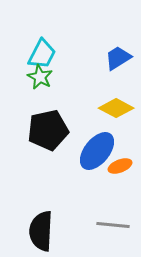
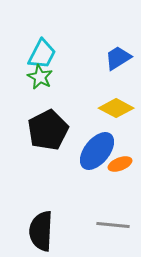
black pentagon: rotated 15 degrees counterclockwise
orange ellipse: moved 2 px up
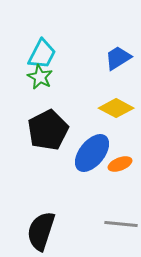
blue ellipse: moved 5 px left, 2 px down
gray line: moved 8 px right, 1 px up
black semicircle: rotated 15 degrees clockwise
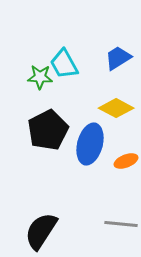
cyan trapezoid: moved 22 px right, 10 px down; rotated 124 degrees clockwise
green star: rotated 25 degrees counterclockwise
blue ellipse: moved 2 px left, 9 px up; rotated 24 degrees counterclockwise
orange ellipse: moved 6 px right, 3 px up
black semicircle: rotated 15 degrees clockwise
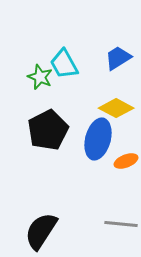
green star: rotated 20 degrees clockwise
blue ellipse: moved 8 px right, 5 px up
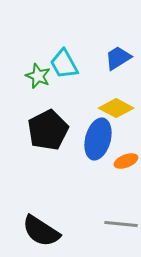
green star: moved 2 px left, 1 px up
black semicircle: rotated 90 degrees counterclockwise
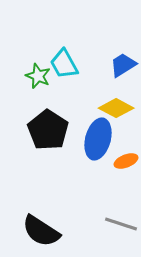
blue trapezoid: moved 5 px right, 7 px down
black pentagon: rotated 12 degrees counterclockwise
gray line: rotated 12 degrees clockwise
